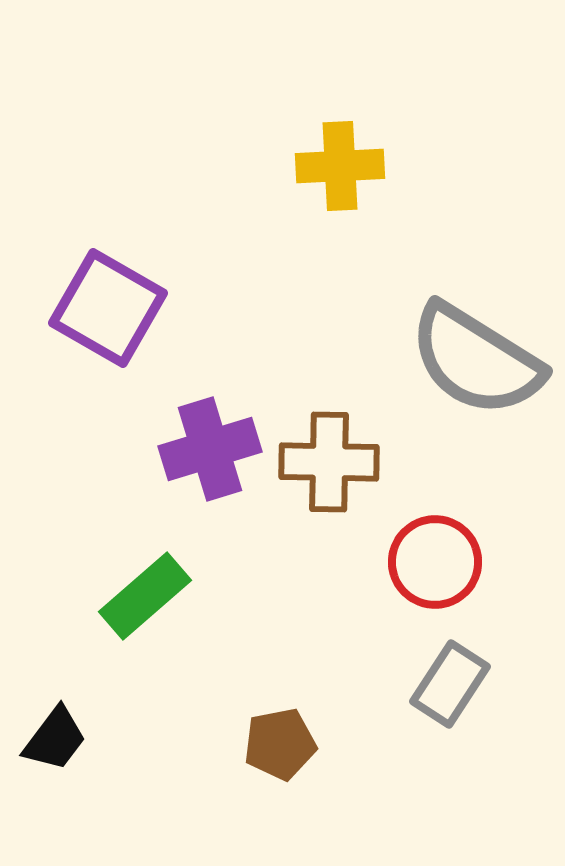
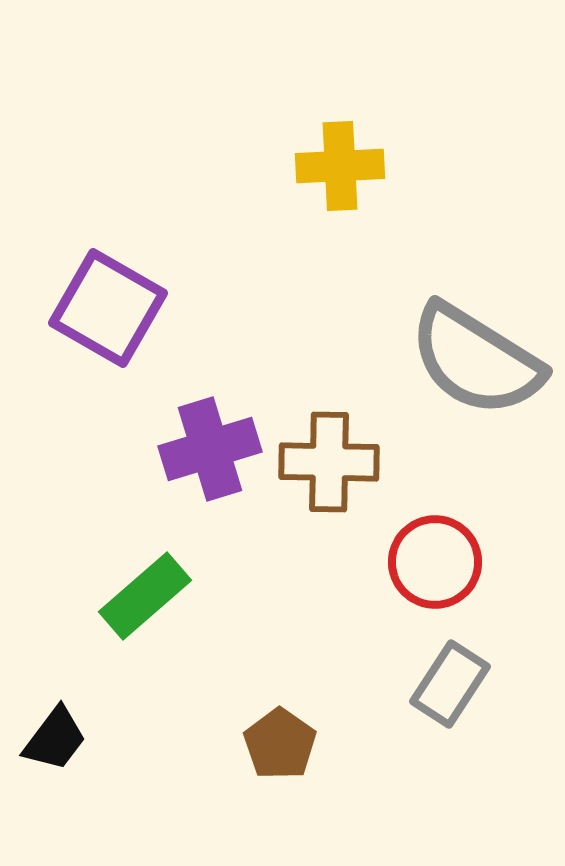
brown pentagon: rotated 26 degrees counterclockwise
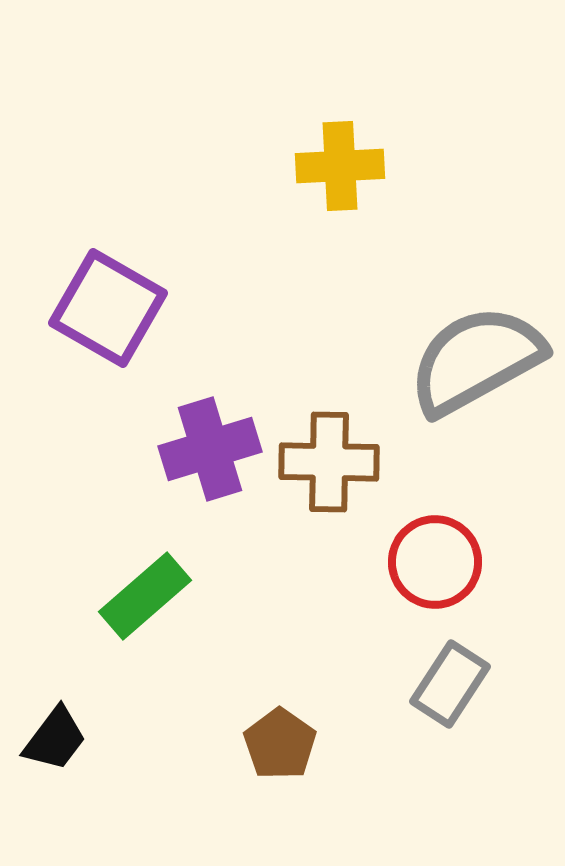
gray semicircle: rotated 119 degrees clockwise
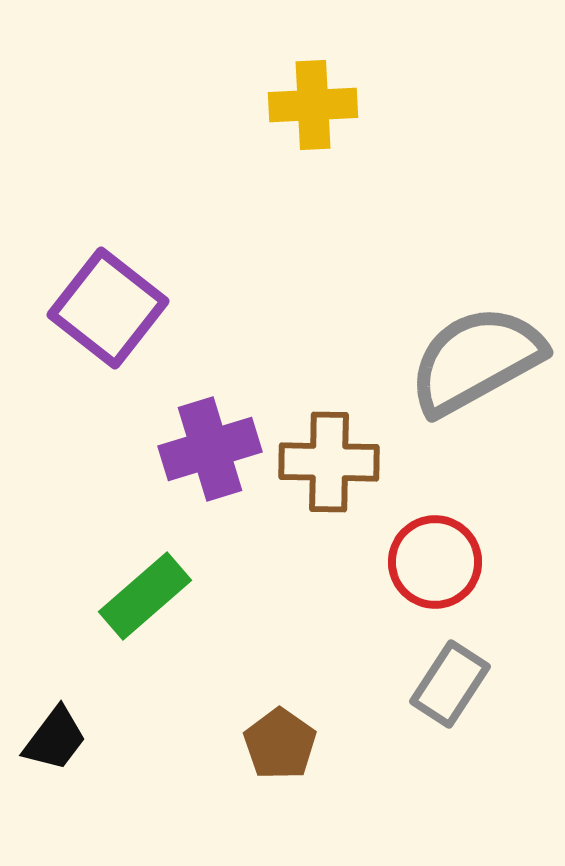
yellow cross: moved 27 px left, 61 px up
purple square: rotated 8 degrees clockwise
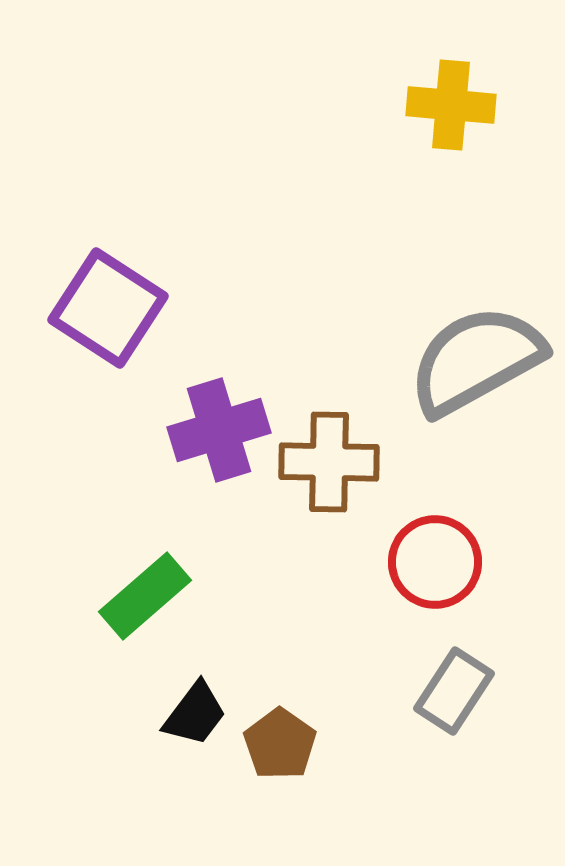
yellow cross: moved 138 px right; rotated 8 degrees clockwise
purple square: rotated 5 degrees counterclockwise
purple cross: moved 9 px right, 19 px up
gray rectangle: moved 4 px right, 7 px down
black trapezoid: moved 140 px right, 25 px up
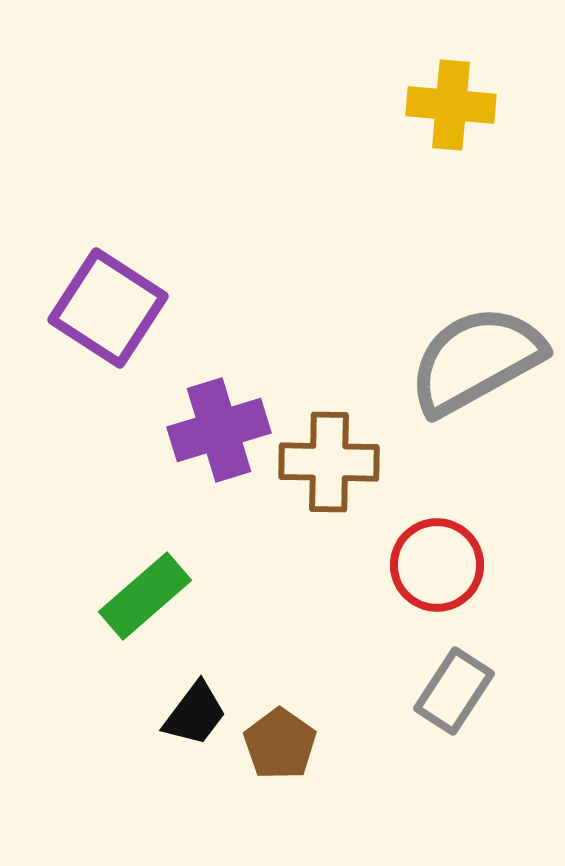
red circle: moved 2 px right, 3 px down
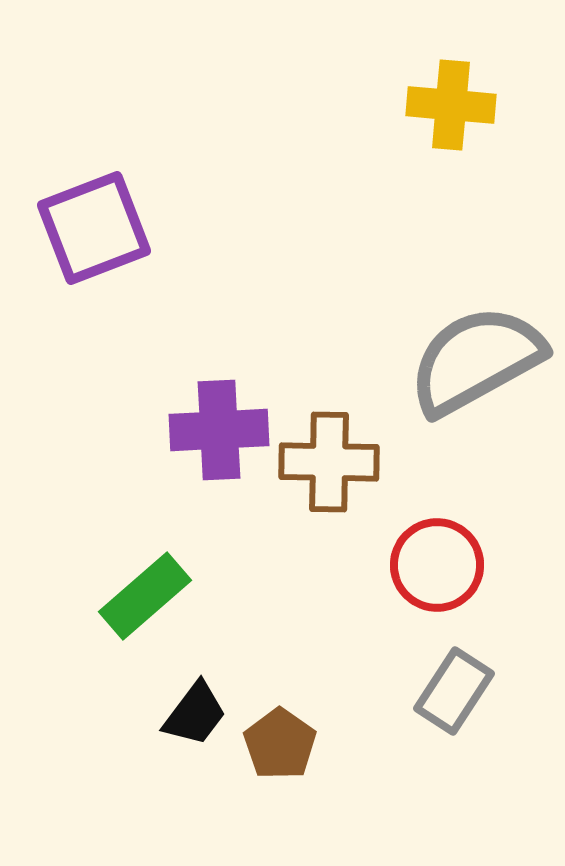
purple square: moved 14 px left, 80 px up; rotated 36 degrees clockwise
purple cross: rotated 14 degrees clockwise
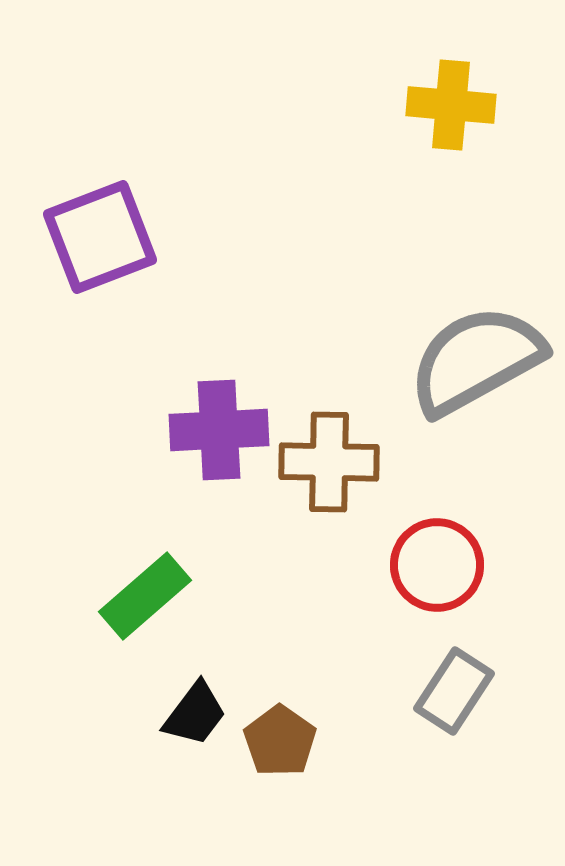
purple square: moved 6 px right, 9 px down
brown pentagon: moved 3 px up
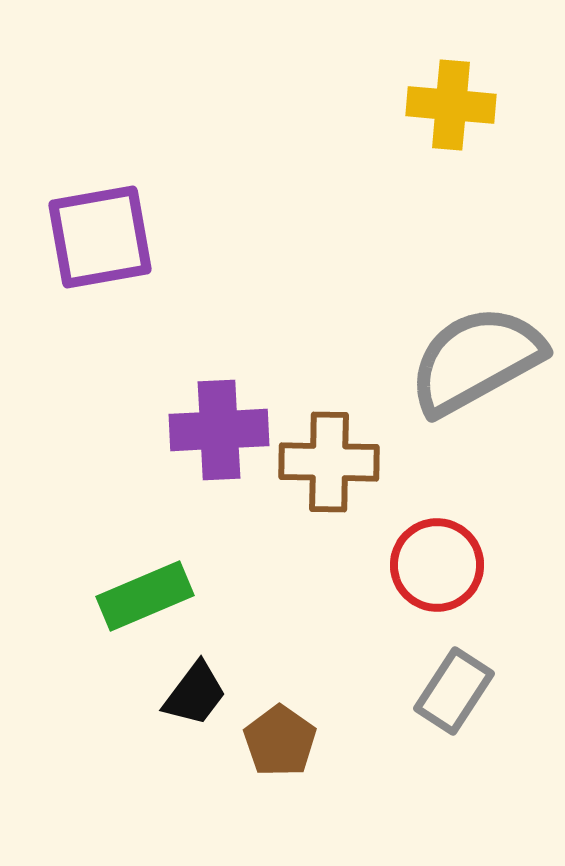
purple square: rotated 11 degrees clockwise
green rectangle: rotated 18 degrees clockwise
black trapezoid: moved 20 px up
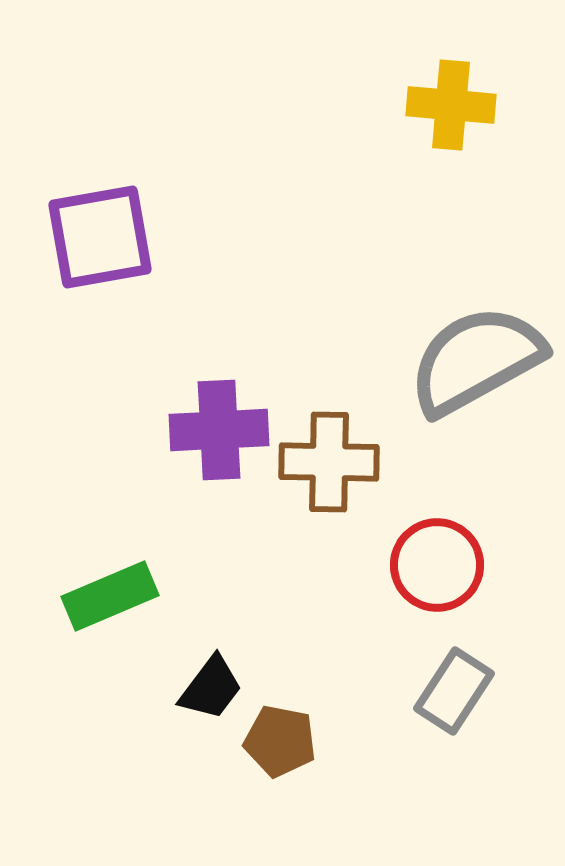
green rectangle: moved 35 px left
black trapezoid: moved 16 px right, 6 px up
brown pentagon: rotated 24 degrees counterclockwise
